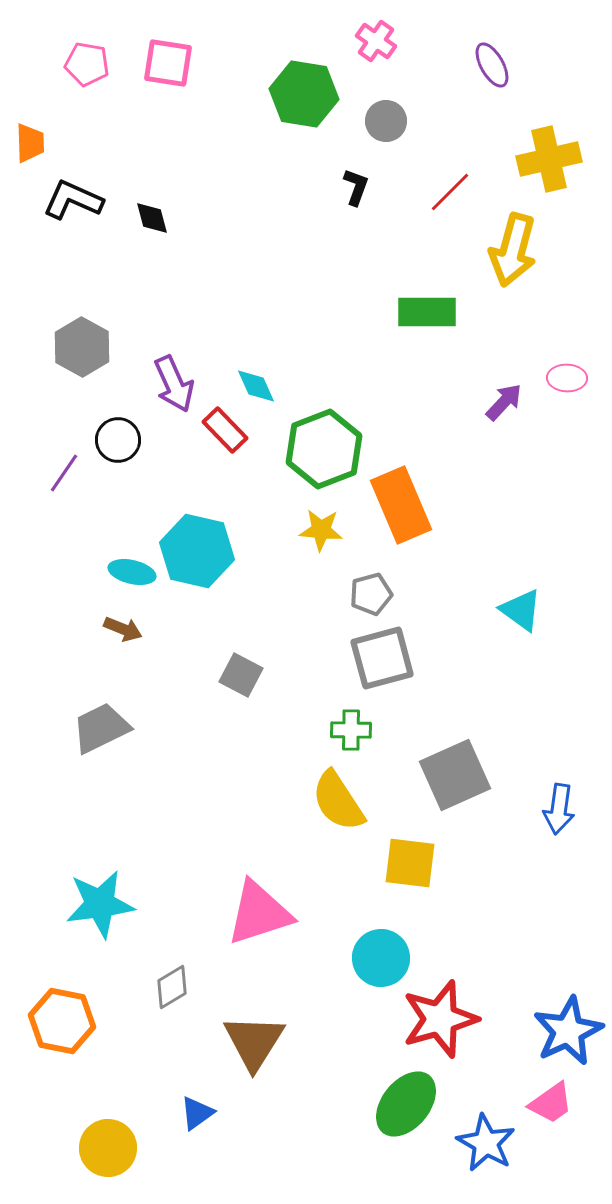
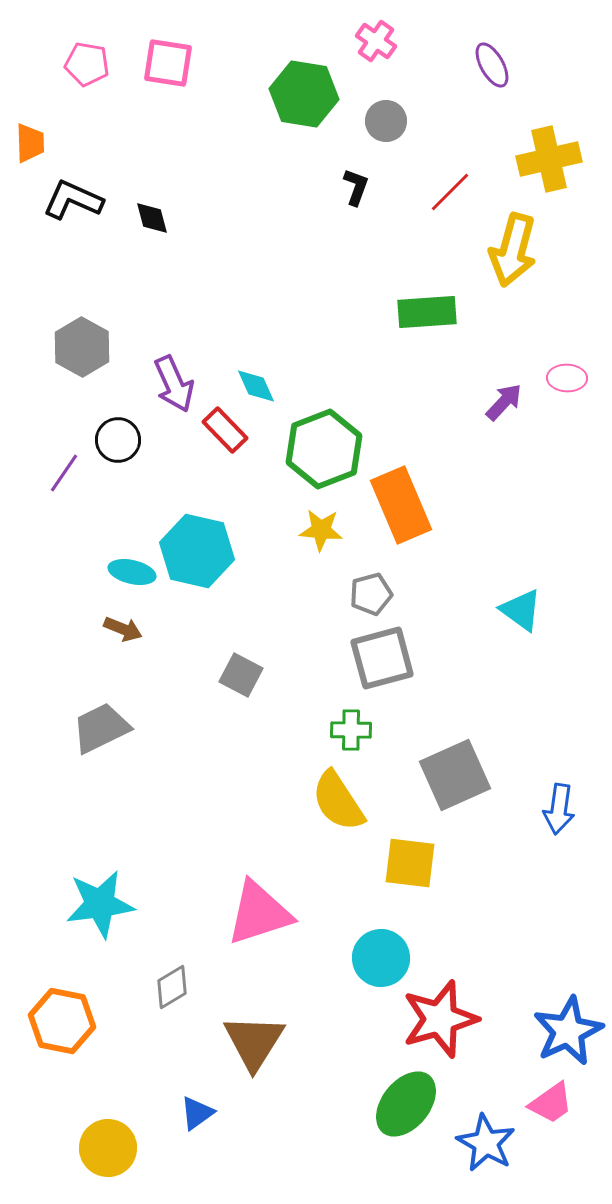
green rectangle at (427, 312): rotated 4 degrees counterclockwise
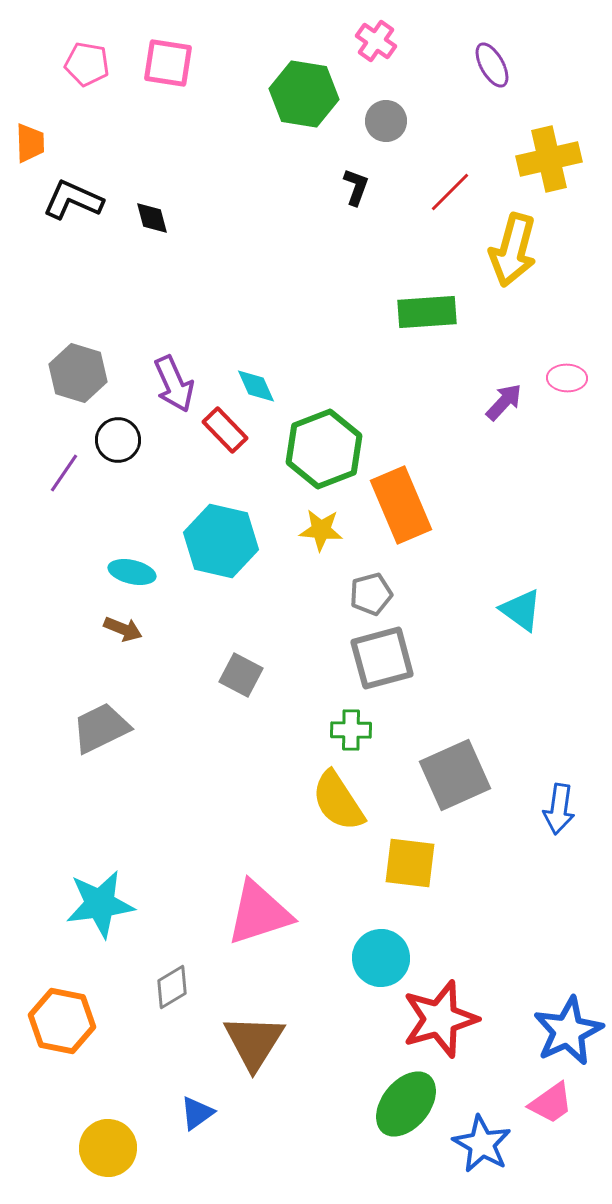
gray hexagon at (82, 347): moved 4 px left, 26 px down; rotated 12 degrees counterclockwise
cyan hexagon at (197, 551): moved 24 px right, 10 px up
blue star at (486, 1143): moved 4 px left, 1 px down
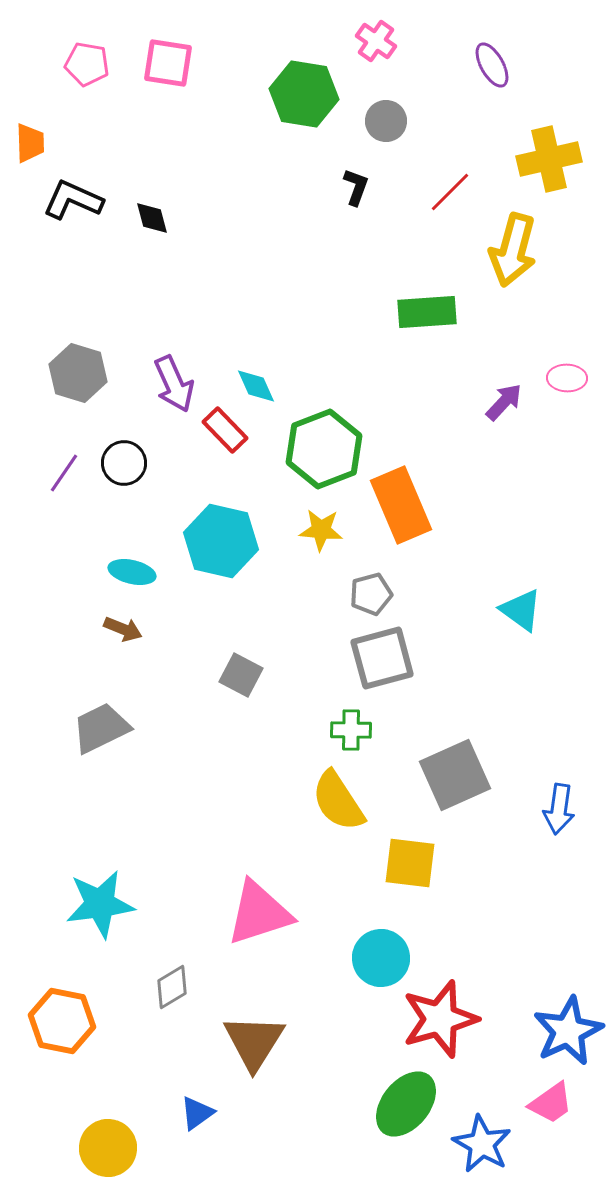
black circle at (118, 440): moved 6 px right, 23 px down
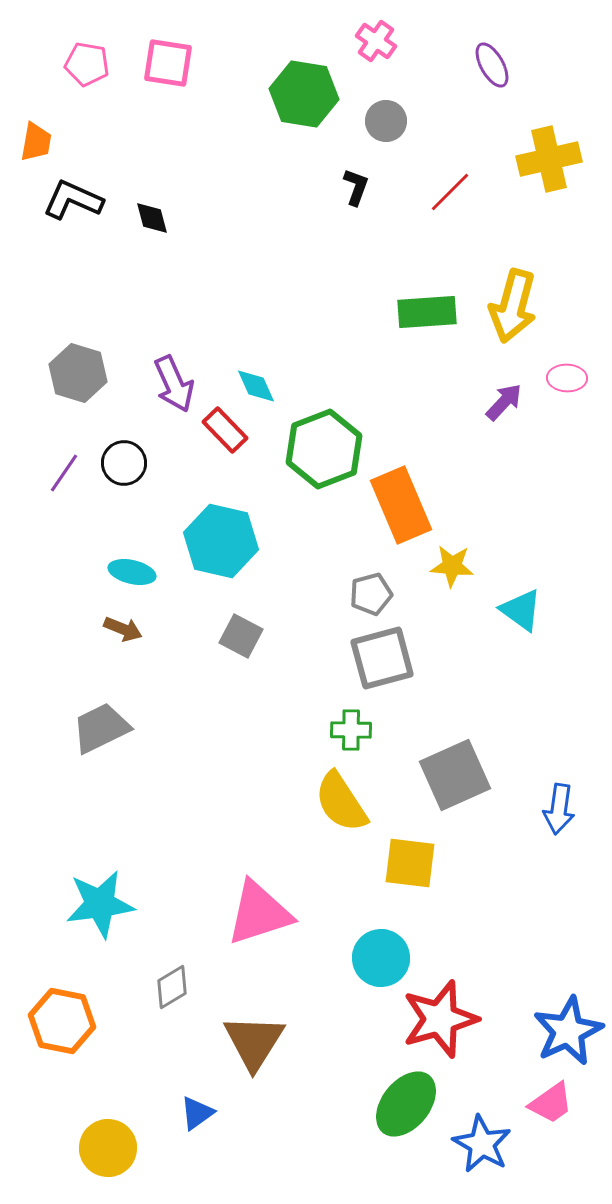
orange trapezoid at (30, 143): moved 6 px right, 1 px up; rotated 12 degrees clockwise
yellow arrow at (513, 250): moved 56 px down
yellow star at (321, 530): moved 131 px right, 36 px down
gray square at (241, 675): moved 39 px up
yellow semicircle at (338, 801): moved 3 px right, 1 px down
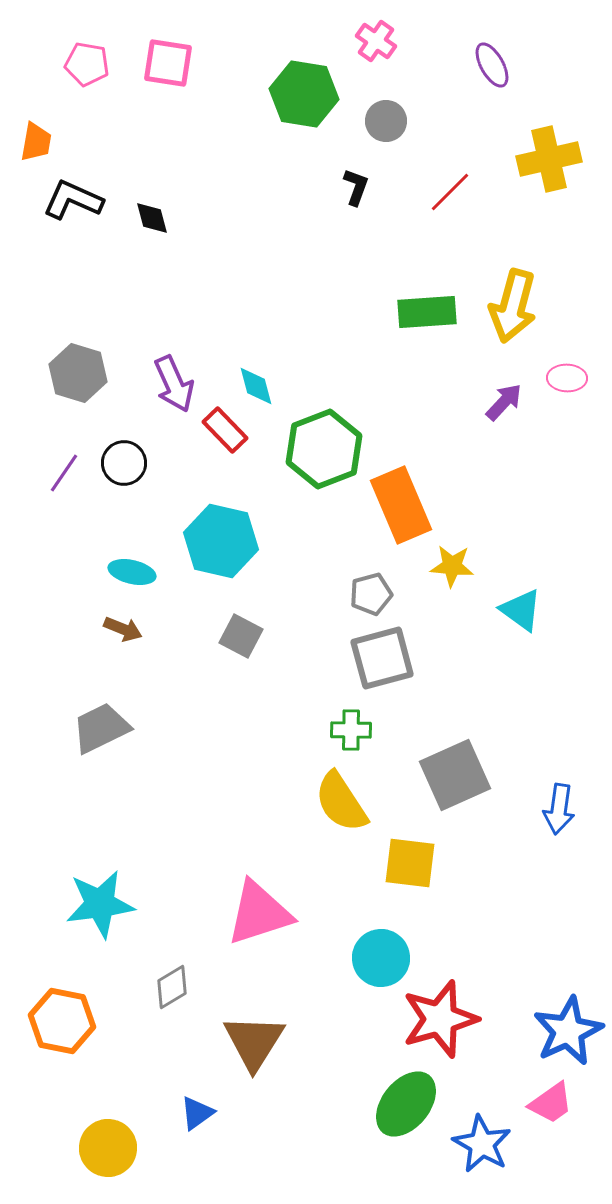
cyan diamond at (256, 386): rotated 9 degrees clockwise
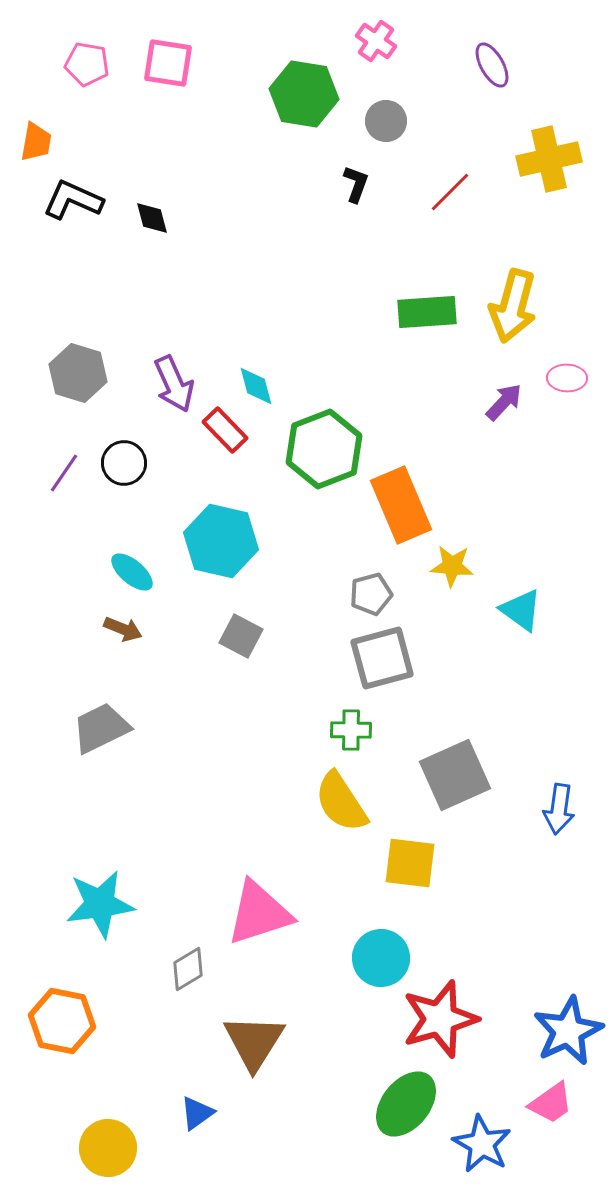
black L-shape at (356, 187): moved 3 px up
cyan ellipse at (132, 572): rotated 27 degrees clockwise
gray diamond at (172, 987): moved 16 px right, 18 px up
